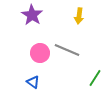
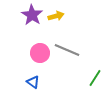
yellow arrow: moved 23 px left; rotated 112 degrees counterclockwise
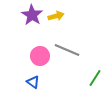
pink circle: moved 3 px down
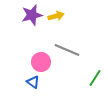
purple star: rotated 25 degrees clockwise
pink circle: moved 1 px right, 6 px down
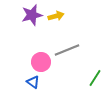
gray line: rotated 45 degrees counterclockwise
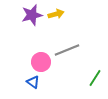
yellow arrow: moved 2 px up
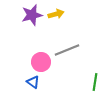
green line: moved 4 px down; rotated 24 degrees counterclockwise
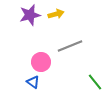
purple star: moved 2 px left
gray line: moved 3 px right, 4 px up
green line: rotated 48 degrees counterclockwise
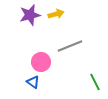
green line: rotated 12 degrees clockwise
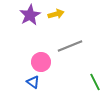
purple star: rotated 15 degrees counterclockwise
